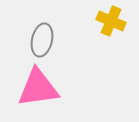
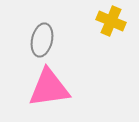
pink triangle: moved 11 px right
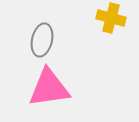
yellow cross: moved 3 px up; rotated 8 degrees counterclockwise
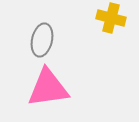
pink triangle: moved 1 px left
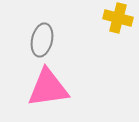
yellow cross: moved 7 px right
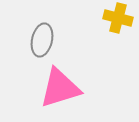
pink triangle: moved 12 px right; rotated 9 degrees counterclockwise
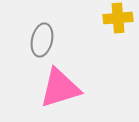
yellow cross: rotated 20 degrees counterclockwise
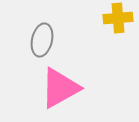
pink triangle: rotated 12 degrees counterclockwise
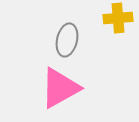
gray ellipse: moved 25 px right
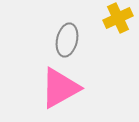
yellow cross: rotated 20 degrees counterclockwise
